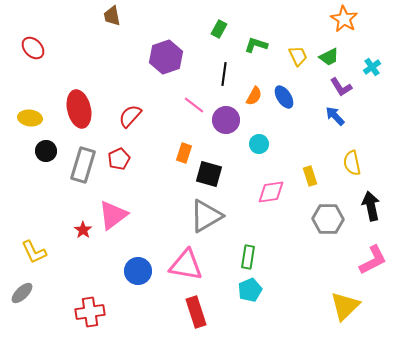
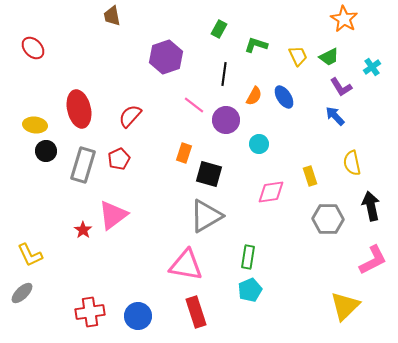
yellow ellipse at (30, 118): moved 5 px right, 7 px down
yellow L-shape at (34, 252): moved 4 px left, 3 px down
blue circle at (138, 271): moved 45 px down
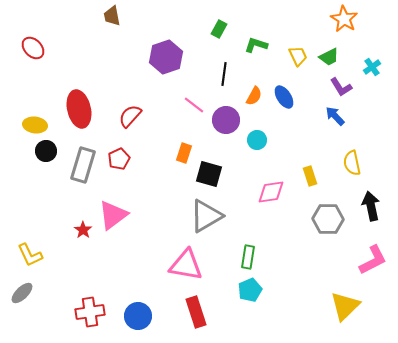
cyan circle at (259, 144): moved 2 px left, 4 px up
